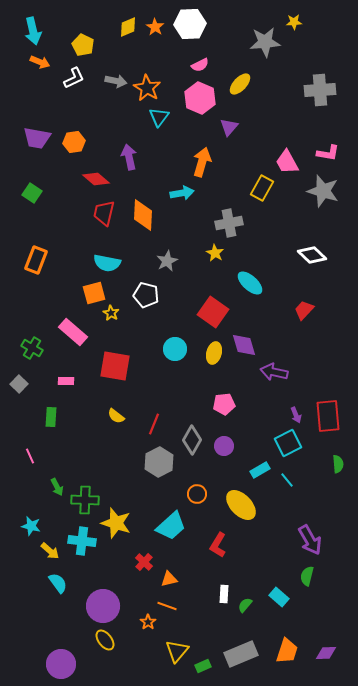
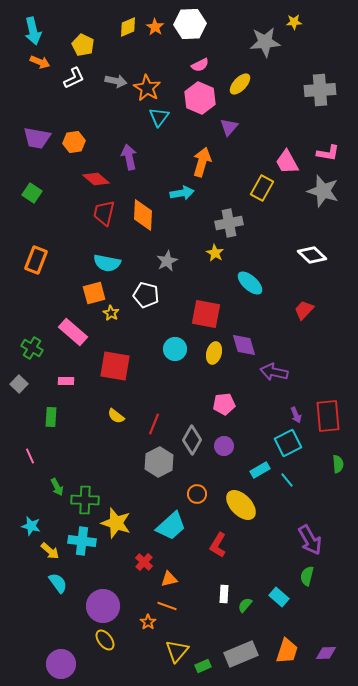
red square at (213, 312): moved 7 px left, 2 px down; rotated 24 degrees counterclockwise
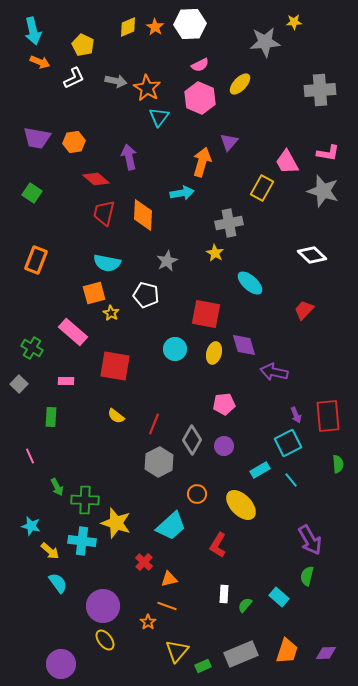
purple triangle at (229, 127): moved 15 px down
cyan line at (287, 480): moved 4 px right
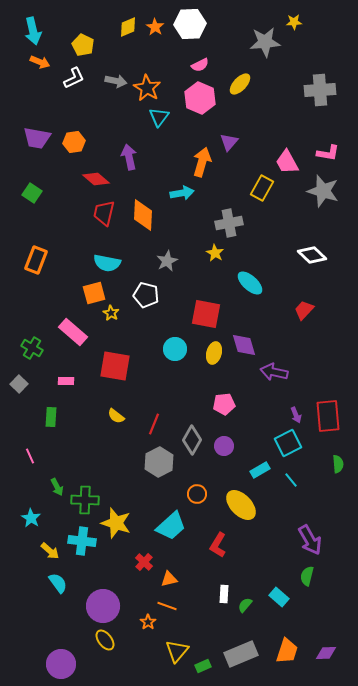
cyan star at (31, 526): moved 8 px up; rotated 18 degrees clockwise
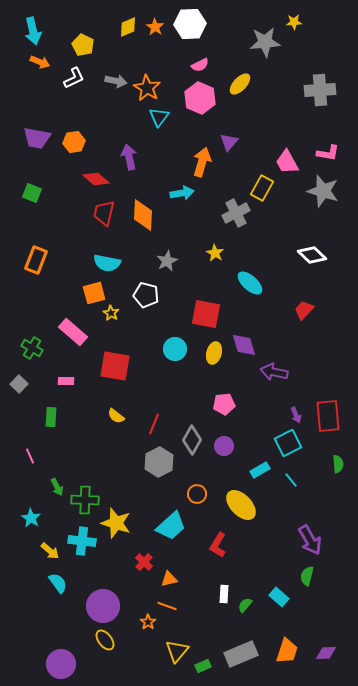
green square at (32, 193): rotated 12 degrees counterclockwise
gray cross at (229, 223): moved 7 px right, 10 px up; rotated 16 degrees counterclockwise
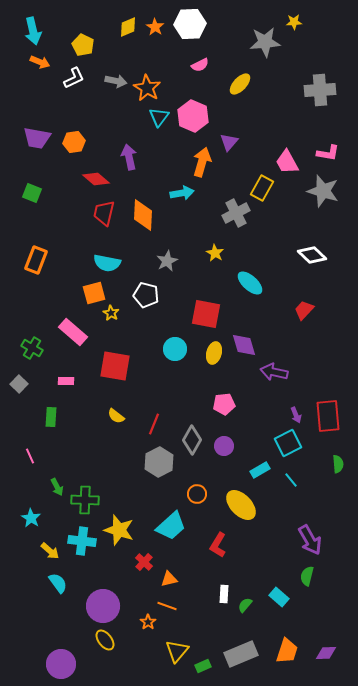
pink hexagon at (200, 98): moved 7 px left, 18 px down
yellow star at (116, 523): moved 3 px right, 7 px down
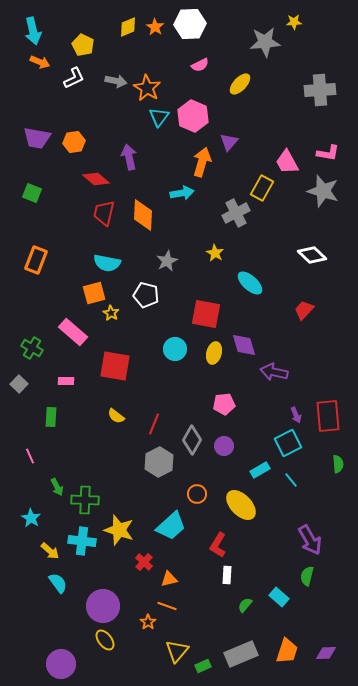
white rectangle at (224, 594): moved 3 px right, 19 px up
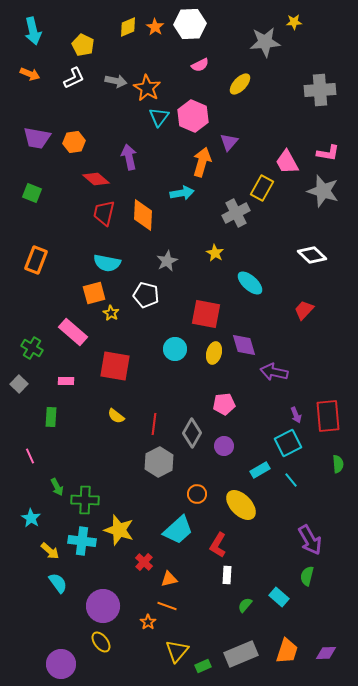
orange arrow at (40, 62): moved 10 px left, 12 px down
red line at (154, 424): rotated 15 degrees counterclockwise
gray diamond at (192, 440): moved 7 px up
cyan trapezoid at (171, 526): moved 7 px right, 4 px down
yellow ellipse at (105, 640): moved 4 px left, 2 px down
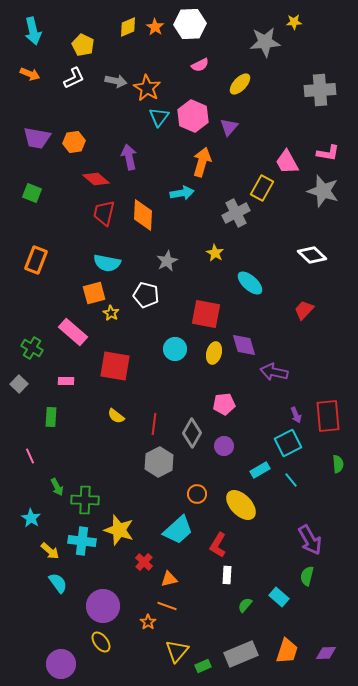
purple triangle at (229, 142): moved 15 px up
